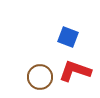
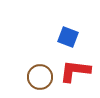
red L-shape: rotated 12 degrees counterclockwise
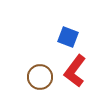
red L-shape: rotated 60 degrees counterclockwise
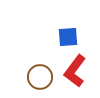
blue square: rotated 25 degrees counterclockwise
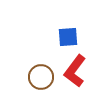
brown circle: moved 1 px right
